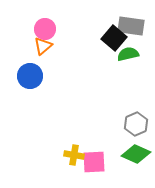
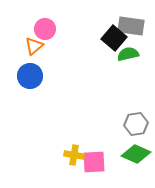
orange triangle: moved 9 px left
gray hexagon: rotated 15 degrees clockwise
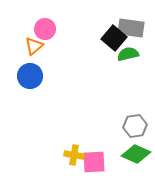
gray rectangle: moved 2 px down
gray hexagon: moved 1 px left, 2 px down
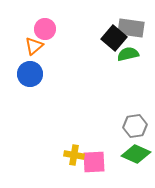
blue circle: moved 2 px up
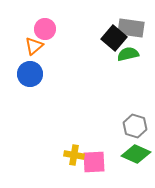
gray hexagon: rotated 25 degrees clockwise
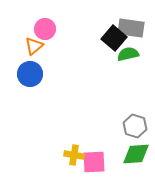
green diamond: rotated 28 degrees counterclockwise
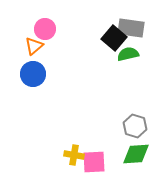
blue circle: moved 3 px right
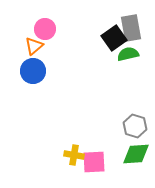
gray rectangle: rotated 72 degrees clockwise
black square: rotated 15 degrees clockwise
blue circle: moved 3 px up
